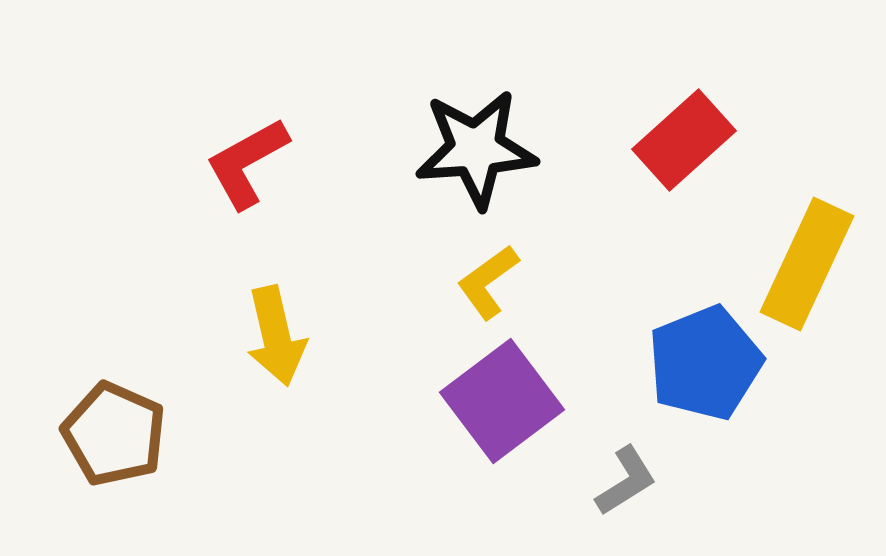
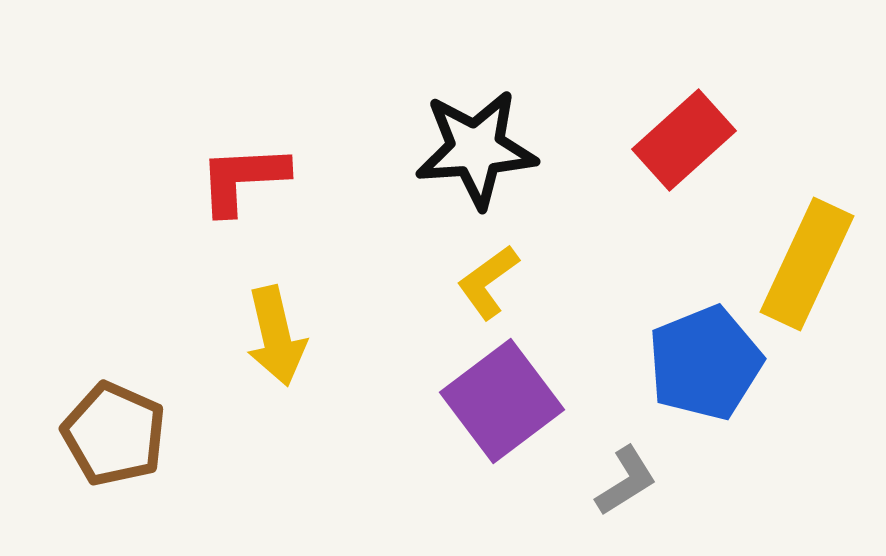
red L-shape: moved 4 px left, 16 px down; rotated 26 degrees clockwise
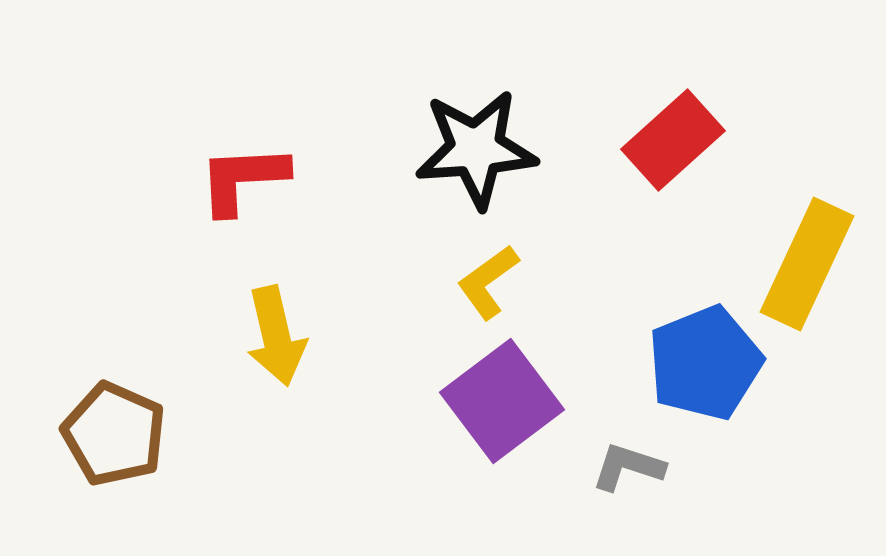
red rectangle: moved 11 px left
gray L-shape: moved 2 px right, 14 px up; rotated 130 degrees counterclockwise
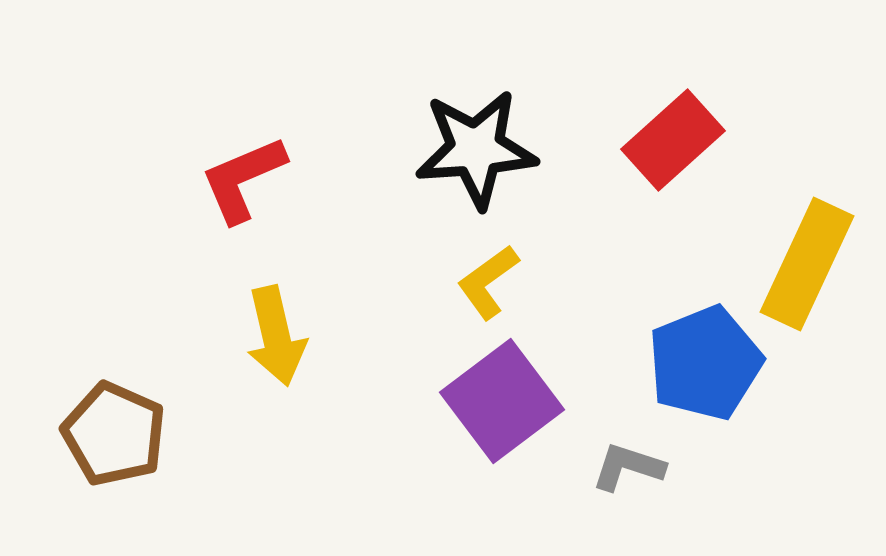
red L-shape: rotated 20 degrees counterclockwise
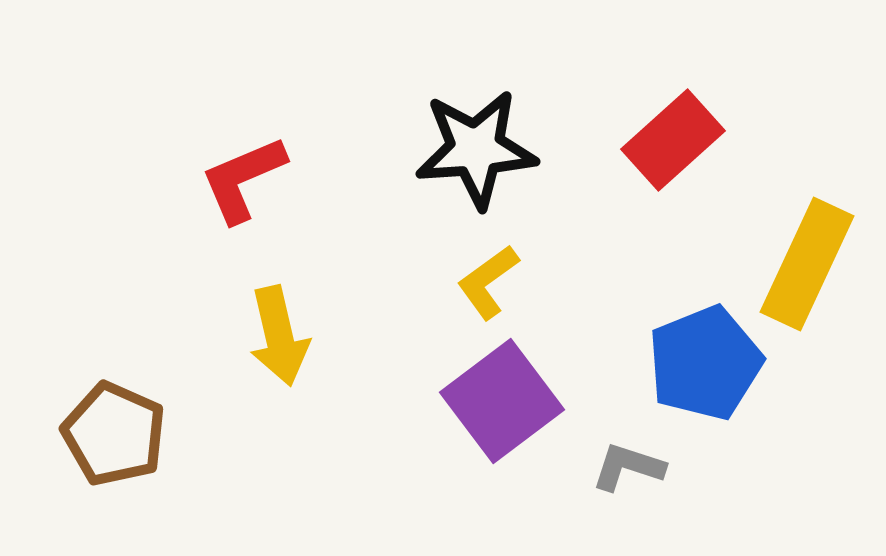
yellow arrow: moved 3 px right
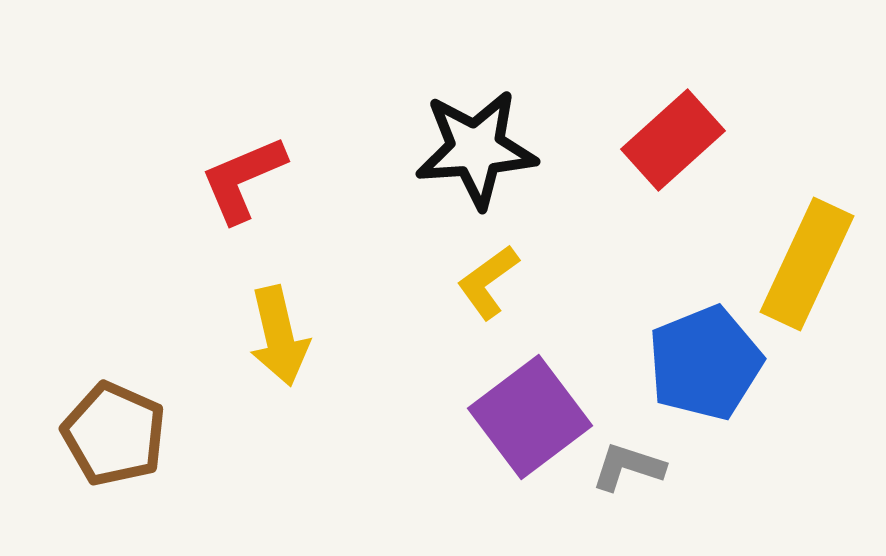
purple square: moved 28 px right, 16 px down
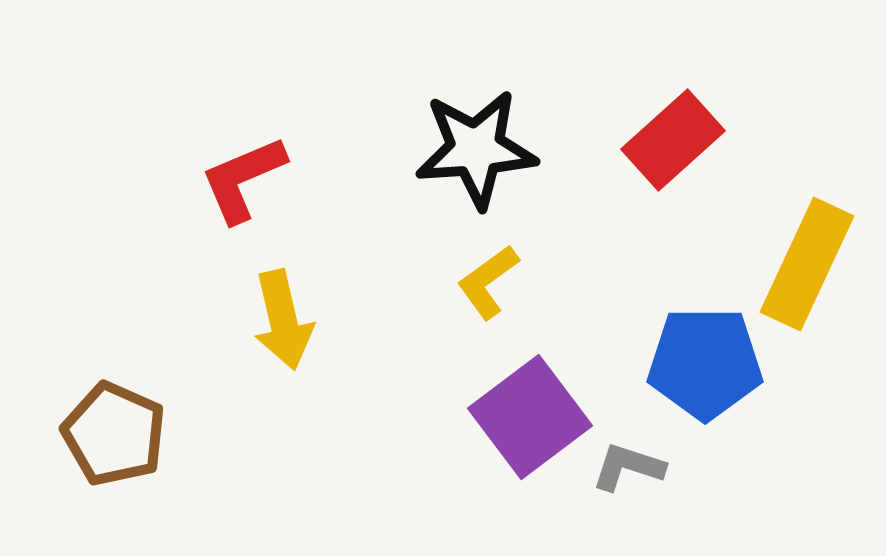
yellow arrow: moved 4 px right, 16 px up
blue pentagon: rotated 22 degrees clockwise
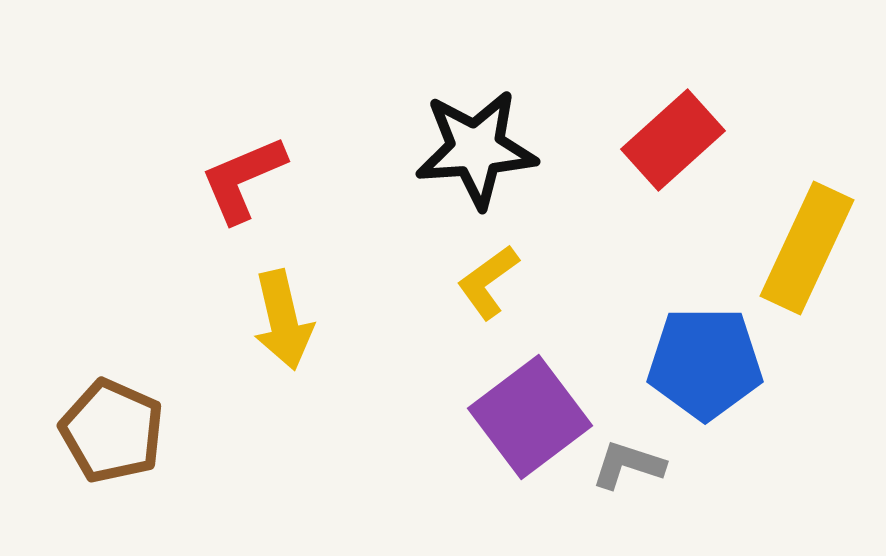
yellow rectangle: moved 16 px up
brown pentagon: moved 2 px left, 3 px up
gray L-shape: moved 2 px up
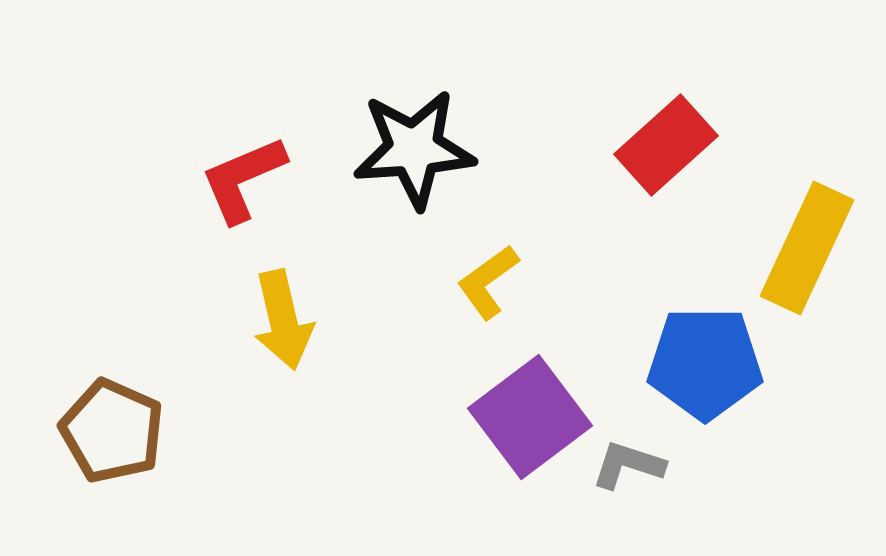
red rectangle: moved 7 px left, 5 px down
black star: moved 62 px left
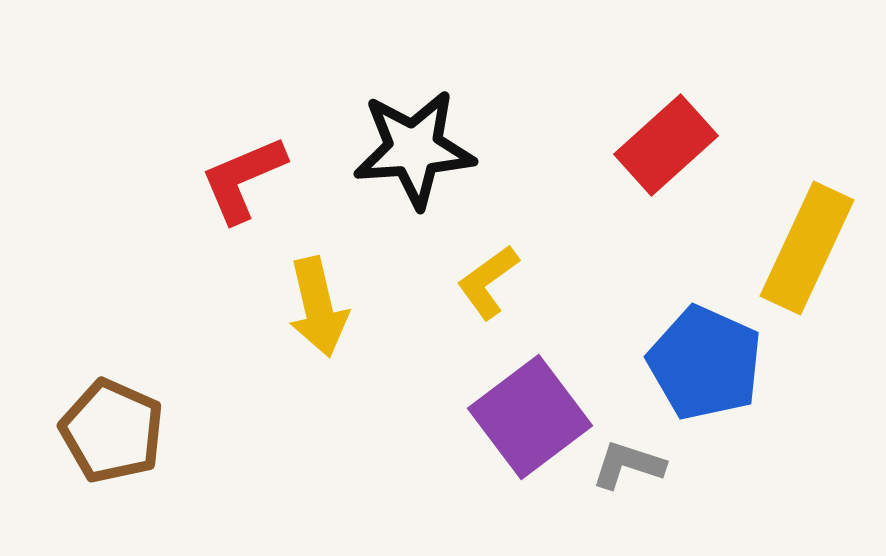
yellow arrow: moved 35 px right, 13 px up
blue pentagon: rotated 24 degrees clockwise
